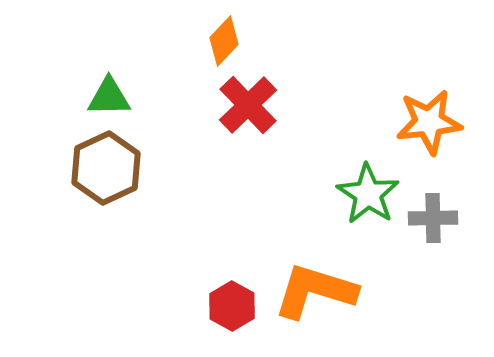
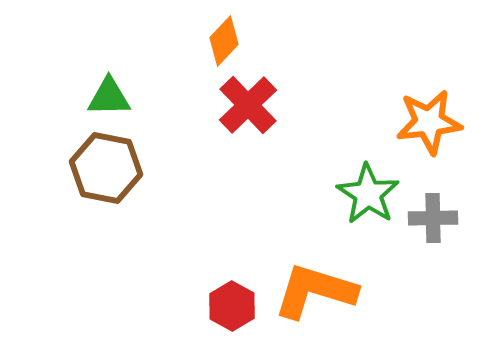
brown hexagon: rotated 24 degrees counterclockwise
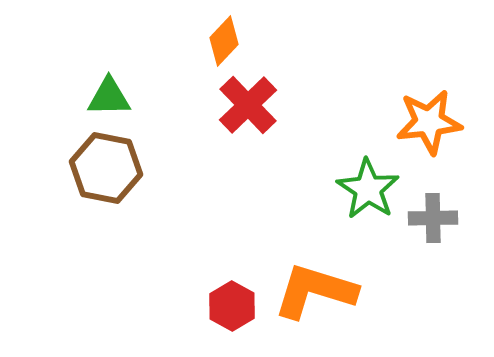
green star: moved 5 px up
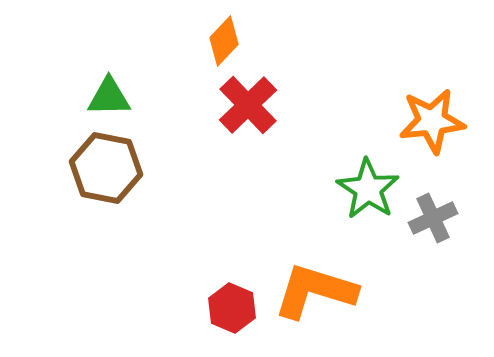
orange star: moved 3 px right, 1 px up
gray cross: rotated 24 degrees counterclockwise
red hexagon: moved 2 px down; rotated 6 degrees counterclockwise
